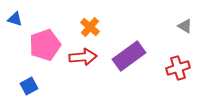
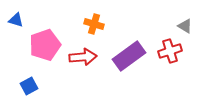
blue triangle: moved 1 px right, 1 px down
orange cross: moved 4 px right, 3 px up; rotated 24 degrees counterclockwise
red cross: moved 8 px left, 17 px up
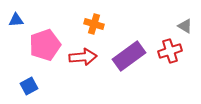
blue triangle: rotated 21 degrees counterclockwise
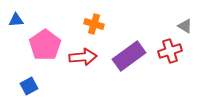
pink pentagon: rotated 16 degrees counterclockwise
